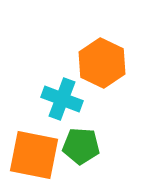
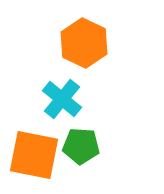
orange hexagon: moved 18 px left, 20 px up
cyan cross: rotated 18 degrees clockwise
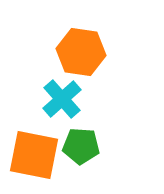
orange hexagon: moved 3 px left, 9 px down; rotated 18 degrees counterclockwise
cyan cross: rotated 9 degrees clockwise
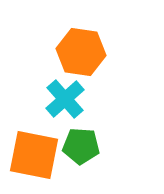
cyan cross: moved 3 px right
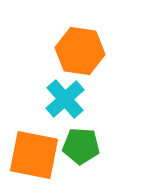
orange hexagon: moved 1 px left, 1 px up
